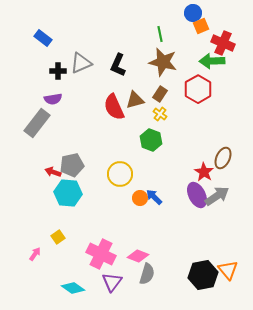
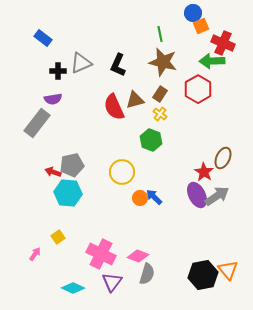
yellow circle: moved 2 px right, 2 px up
cyan diamond: rotated 10 degrees counterclockwise
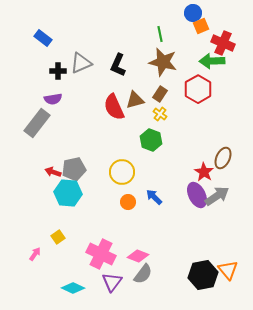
gray pentagon: moved 2 px right, 4 px down
orange circle: moved 12 px left, 4 px down
gray semicircle: moved 4 px left; rotated 20 degrees clockwise
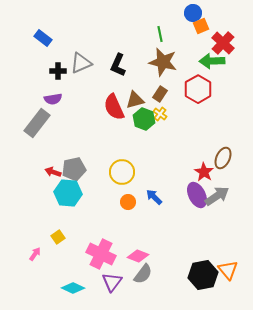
red cross: rotated 20 degrees clockwise
green hexagon: moved 7 px left, 21 px up
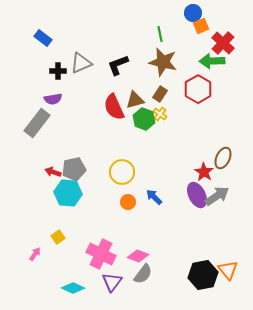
black L-shape: rotated 45 degrees clockwise
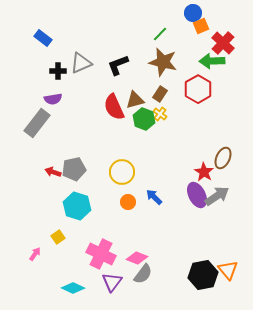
green line: rotated 56 degrees clockwise
cyan hexagon: moved 9 px right, 13 px down; rotated 12 degrees clockwise
pink diamond: moved 1 px left, 2 px down
